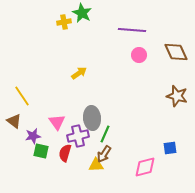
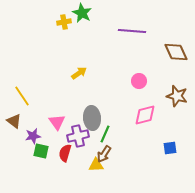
purple line: moved 1 px down
pink circle: moved 26 px down
pink diamond: moved 52 px up
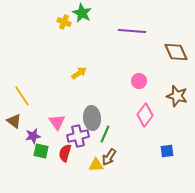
yellow cross: rotated 32 degrees clockwise
pink diamond: rotated 40 degrees counterclockwise
blue square: moved 3 px left, 3 px down
brown arrow: moved 5 px right, 3 px down
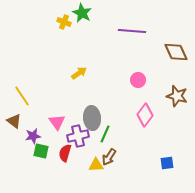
pink circle: moved 1 px left, 1 px up
blue square: moved 12 px down
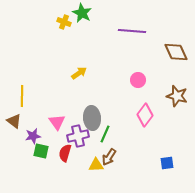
yellow line: rotated 35 degrees clockwise
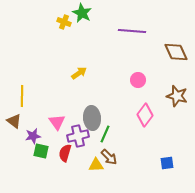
brown arrow: rotated 78 degrees counterclockwise
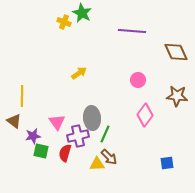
brown star: rotated 10 degrees counterclockwise
yellow triangle: moved 1 px right, 1 px up
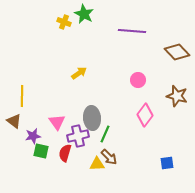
green star: moved 2 px right, 1 px down
brown diamond: moved 1 px right; rotated 20 degrees counterclockwise
brown star: rotated 10 degrees clockwise
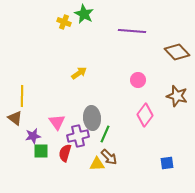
brown triangle: moved 1 px right, 3 px up
green square: rotated 14 degrees counterclockwise
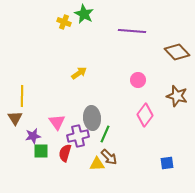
brown triangle: rotated 21 degrees clockwise
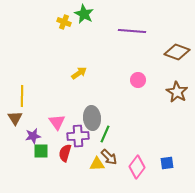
brown diamond: rotated 25 degrees counterclockwise
brown star: moved 4 px up; rotated 15 degrees clockwise
pink diamond: moved 8 px left, 52 px down
purple cross: rotated 10 degrees clockwise
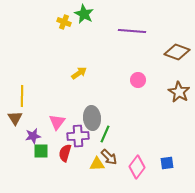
brown star: moved 2 px right
pink triangle: rotated 12 degrees clockwise
